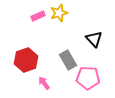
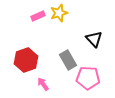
pink arrow: moved 1 px left, 1 px down
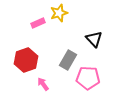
pink rectangle: moved 7 px down
gray rectangle: rotated 60 degrees clockwise
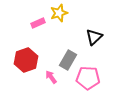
black triangle: moved 2 px up; rotated 30 degrees clockwise
pink arrow: moved 8 px right, 7 px up
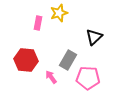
pink rectangle: rotated 56 degrees counterclockwise
red hexagon: rotated 25 degrees clockwise
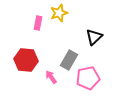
gray rectangle: moved 1 px right
pink pentagon: rotated 15 degrees counterclockwise
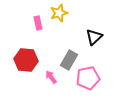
pink rectangle: rotated 24 degrees counterclockwise
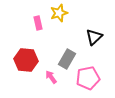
gray rectangle: moved 2 px left, 1 px up
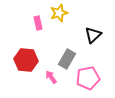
black triangle: moved 1 px left, 2 px up
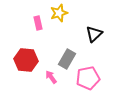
black triangle: moved 1 px right, 1 px up
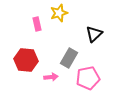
pink rectangle: moved 1 px left, 1 px down
gray rectangle: moved 2 px right, 1 px up
pink arrow: rotated 120 degrees clockwise
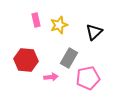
yellow star: moved 12 px down
pink rectangle: moved 1 px left, 4 px up
black triangle: moved 2 px up
